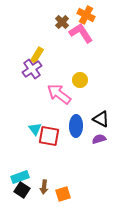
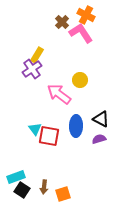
cyan rectangle: moved 4 px left
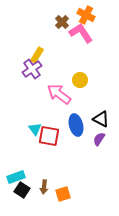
blue ellipse: moved 1 px up; rotated 15 degrees counterclockwise
purple semicircle: rotated 40 degrees counterclockwise
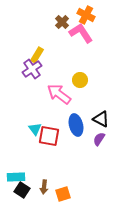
cyan rectangle: rotated 18 degrees clockwise
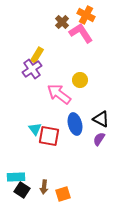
blue ellipse: moved 1 px left, 1 px up
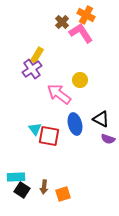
purple semicircle: moved 9 px right; rotated 104 degrees counterclockwise
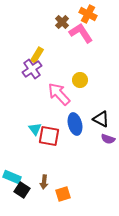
orange cross: moved 2 px right, 1 px up
pink arrow: rotated 10 degrees clockwise
cyan rectangle: moved 4 px left; rotated 24 degrees clockwise
brown arrow: moved 5 px up
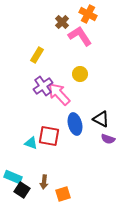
pink L-shape: moved 1 px left, 3 px down
purple cross: moved 11 px right, 17 px down
yellow circle: moved 6 px up
cyan triangle: moved 4 px left, 14 px down; rotated 32 degrees counterclockwise
cyan rectangle: moved 1 px right
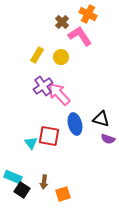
yellow circle: moved 19 px left, 17 px up
black triangle: rotated 12 degrees counterclockwise
cyan triangle: rotated 32 degrees clockwise
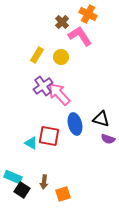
cyan triangle: rotated 24 degrees counterclockwise
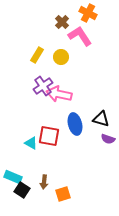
orange cross: moved 1 px up
pink arrow: rotated 35 degrees counterclockwise
